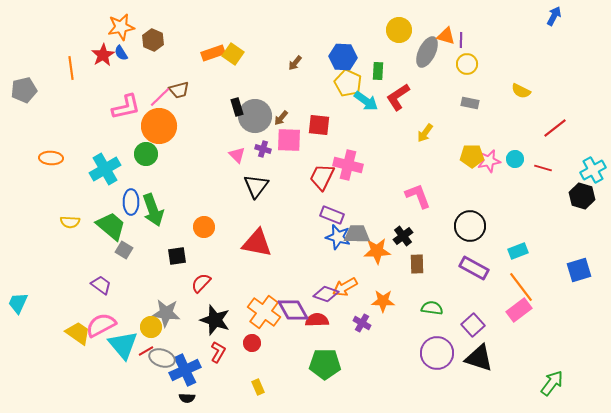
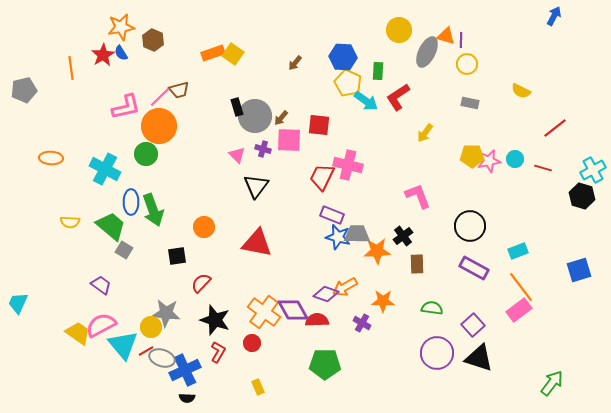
cyan cross at (105, 169): rotated 32 degrees counterclockwise
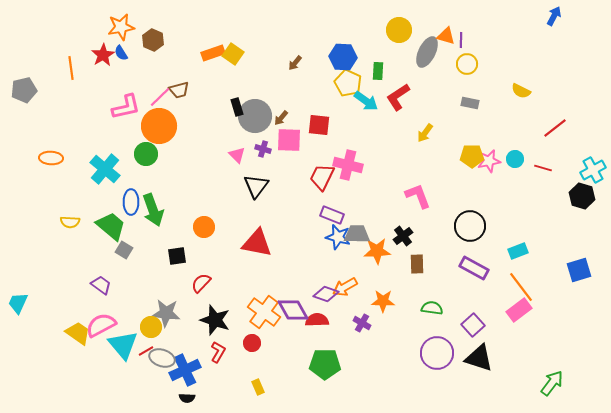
cyan cross at (105, 169): rotated 12 degrees clockwise
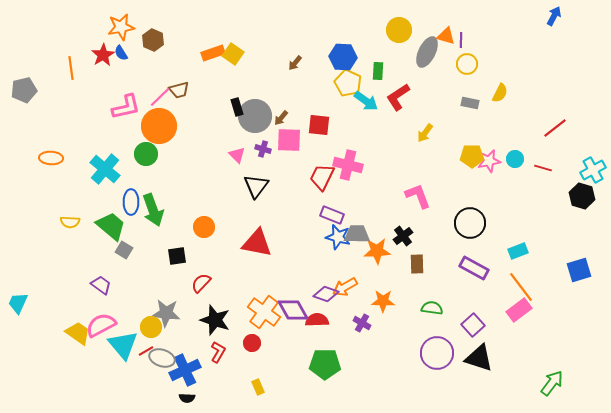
yellow semicircle at (521, 91): moved 21 px left, 2 px down; rotated 90 degrees counterclockwise
black circle at (470, 226): moved 3 px up
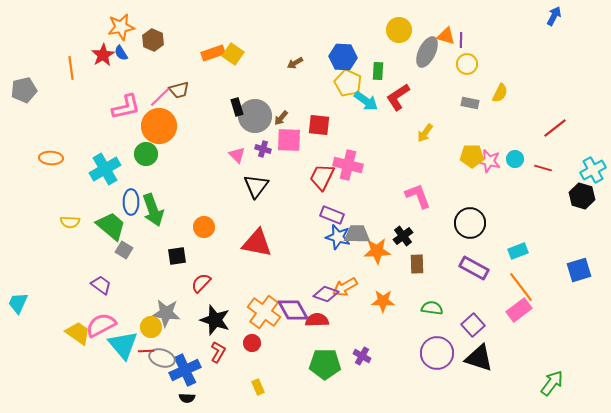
brown arrow at (295, 63): rotated 21 degrees clockwise
pink star at (489, 161): rotated 25 degrees clockwise
cyan cross at (105, 169): rotated 20 degrees clockwise
purple cross at (362, 323): moved 33 px down
red line at (146, 351): rotated 28 degrees clockwise
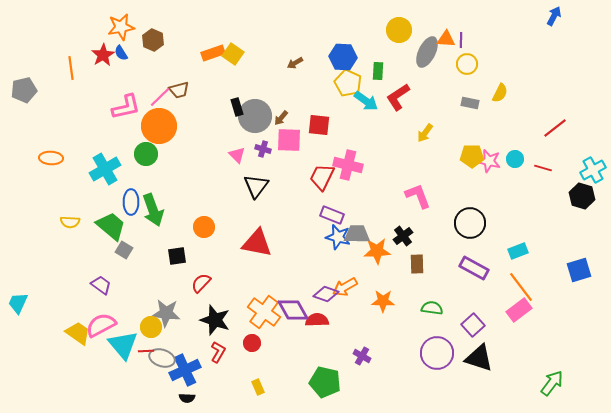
orange triangle at (446, 36): moved 3 px down; rotated 12 degrees counterclockwise
green pentagon at (325, 364): moved 18 px down; rotated 12 degrees clockwise
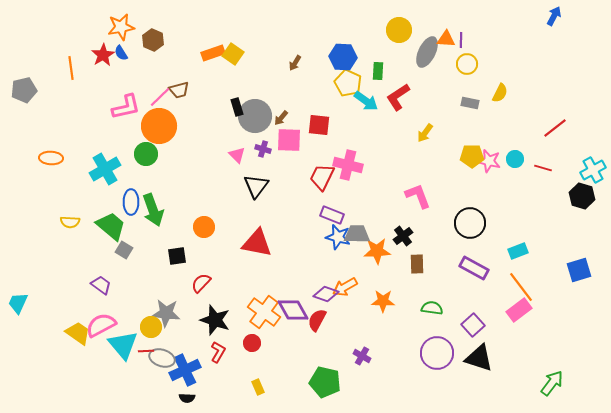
brown arrow at (295, 63): rotated 28 degrees counterclockwise
red semicircle at (317, 320): rotated 60 degrees counterclockwise
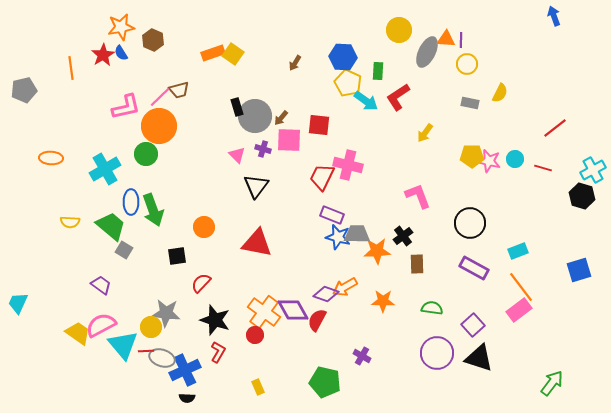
blue arrow at (554, 16): rotated 48 degrees counterclockwise
red circle at (252, 343): moved 3 px right, 8 px up
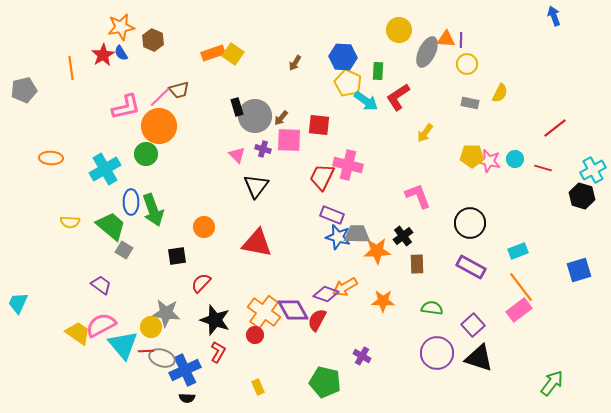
purple rectangle at (474, 268): moved 3 px left, 1 px up
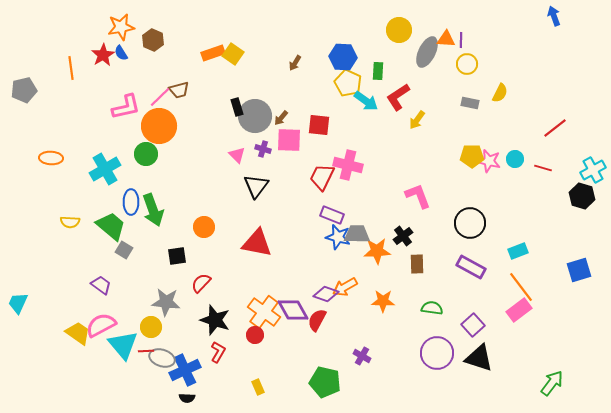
yellow arrow at (425, 133): moved 8 px left, 13 px up
gray star at (166, 313): moved 11 px up
